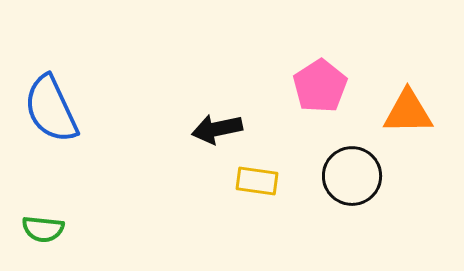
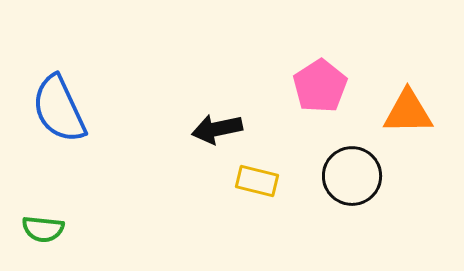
blue semicircle: moved 8 px right
yellow rectangle: rotated 6 degrees clockwise
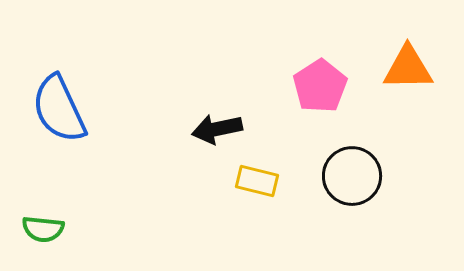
orange triangle: moved 44 px up
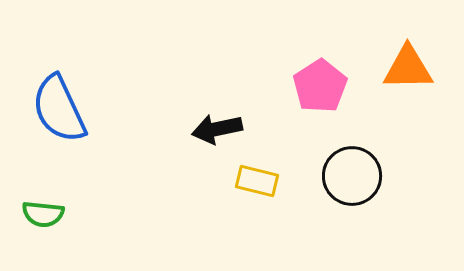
green semicircle: moved 15 px up
